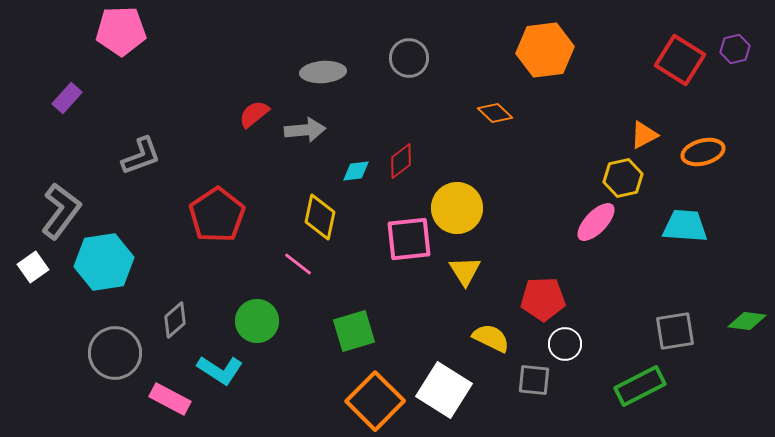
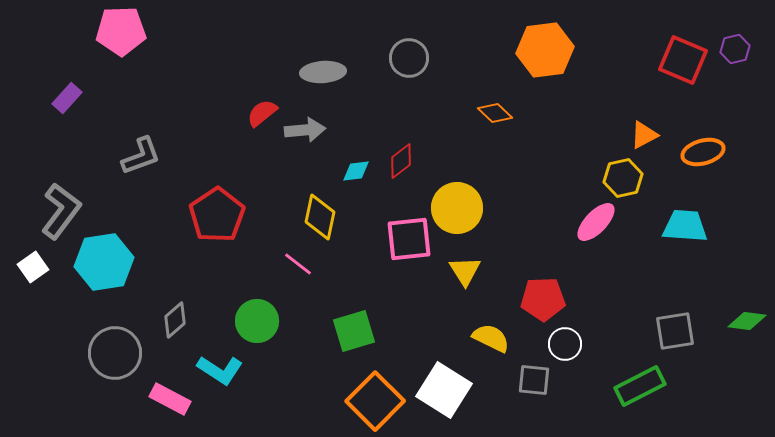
red square at (680, 60): moved 3 px right; rotated 9 degrees counterclockwise
red semicircle at (254, 114): moved 8 px right, 1 px up
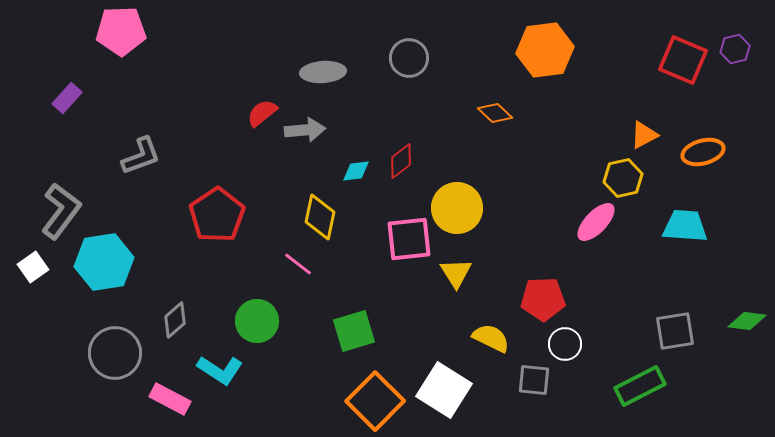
yellow triangle at (465, 271): moved 9 px left, 2 px down
